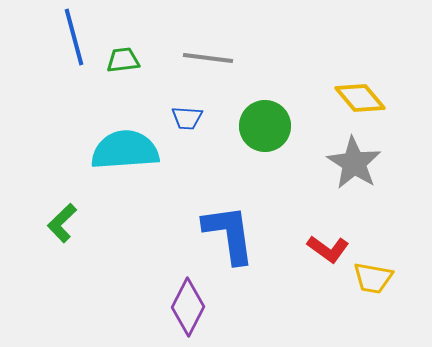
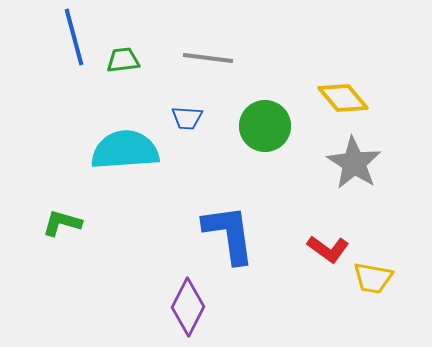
yellow diamond: moved 17 px left
green L-shape: rotated 60 degrees clockwise
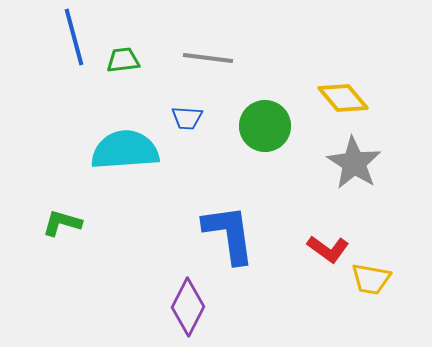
yellow trapezoid: moved 2 px left, 1 px down
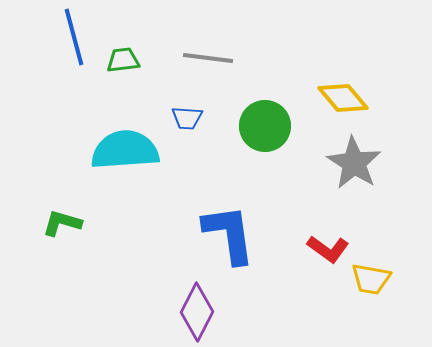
purple diamond: moved 9 px right, 5 px down
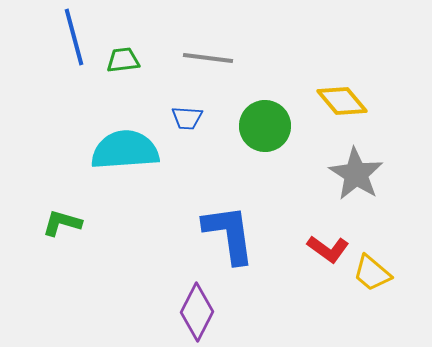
yellow diamond: moved 1 px left, 3 px down
gray star: moved 2 px right, 11 px down
yellow trapezoid: moved 1 px right, 6 px up; rotated 30 degrees clockwise
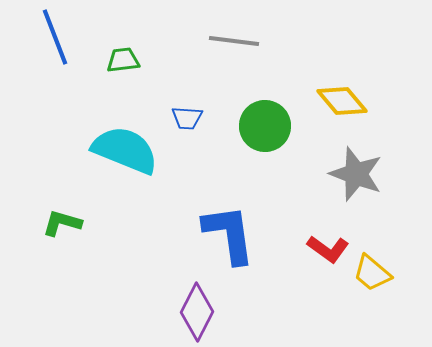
blue line: moved 19 px left; rotated 6 degrees counterclockwise
gray line: moved 26 px right, 17 px up
cyan semicircle: rotated 26 degrees clockwise
gray star: rotated 12 degrees counterclockwise
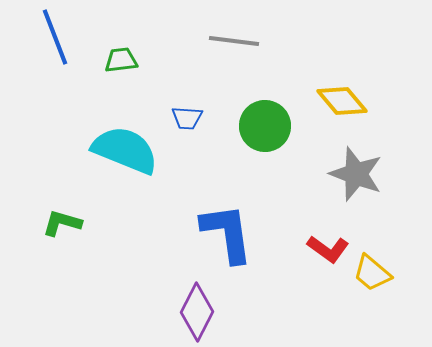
green trapezoid: moved 2 px left
blue L-shape: moved 2 px left, 1 px up
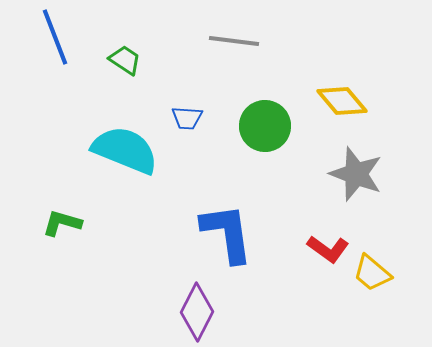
green trapezoid: moved 4 px right; rotated 40 degrees clockwise
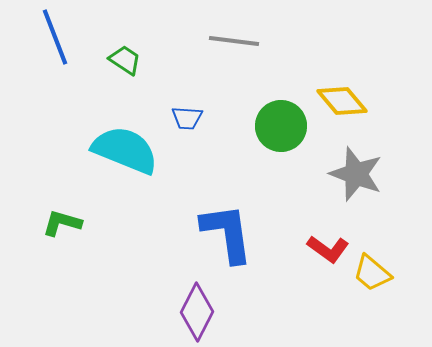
green circle: moved 16 px right
